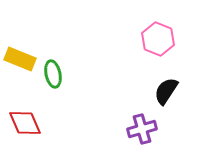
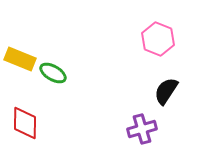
green ellipse: moved 1 px up; rotated 48 degrees counterclockwise
red diamond: rotated 24 degrees clockwise
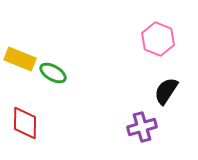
purple cross: moved 2 px up
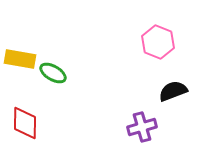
pink hexagon: moved 3 px down
yellow rectangle: rotated 12 degrees counterclockwise
black semicircle: moved 7 px right; rotated 36 degrees clockwise
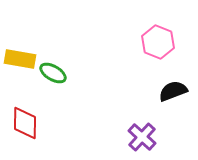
purple cross: moved 10 px down; rotated 32 degrees counterclockwise
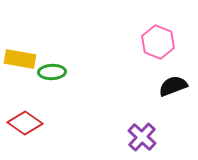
green ellipse: moved 1 px left, 1 px up; rotated 32 degrees counterclockwise
black semicircle: moved 5 px up
red diamond: rotated 56 degrees counterclockwise
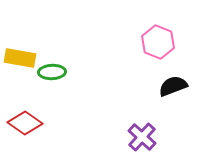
yellow rectangle: moved 1 px up
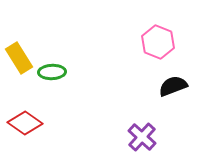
yellow rectangle: moved 1 px left; rotated 48 degrees clockwise
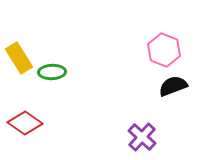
pink hexagon: moved 6 px right, 8 px down
